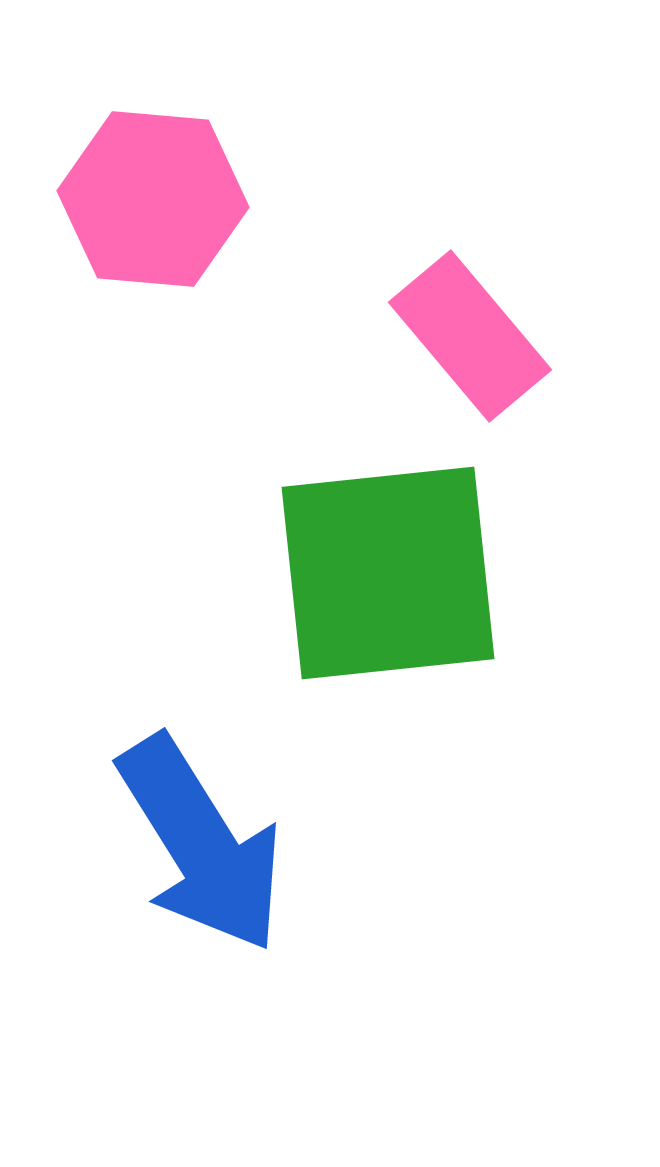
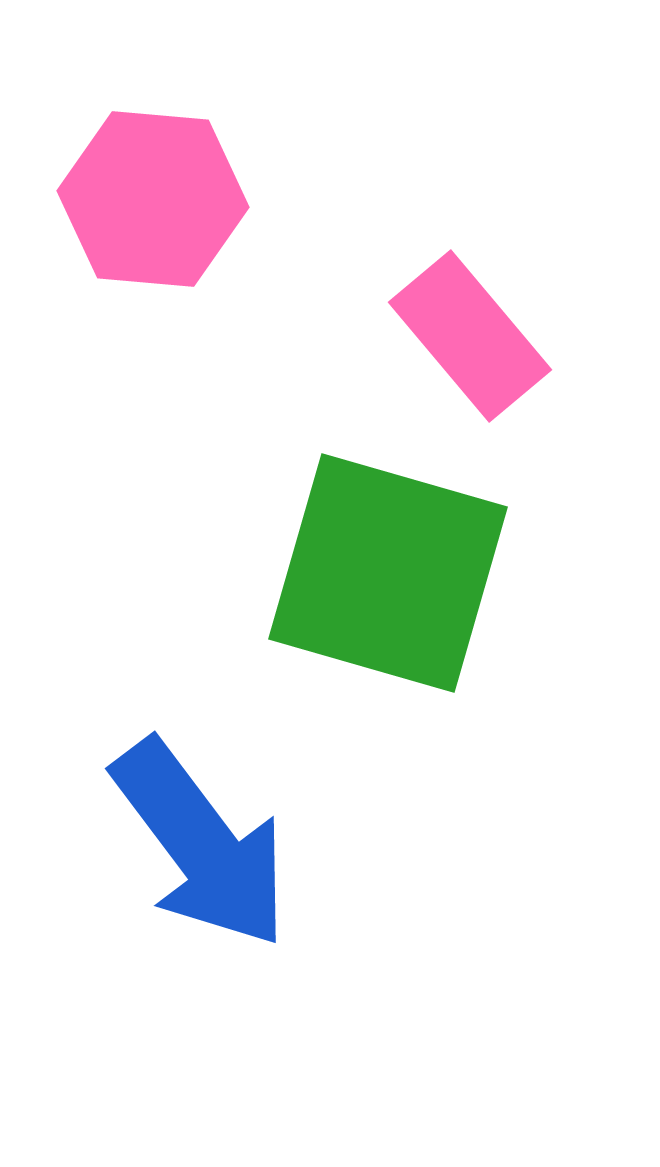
green square: rotated 22 degrees clockwise
blue arrow: rotated 5 degrees counterclockwise
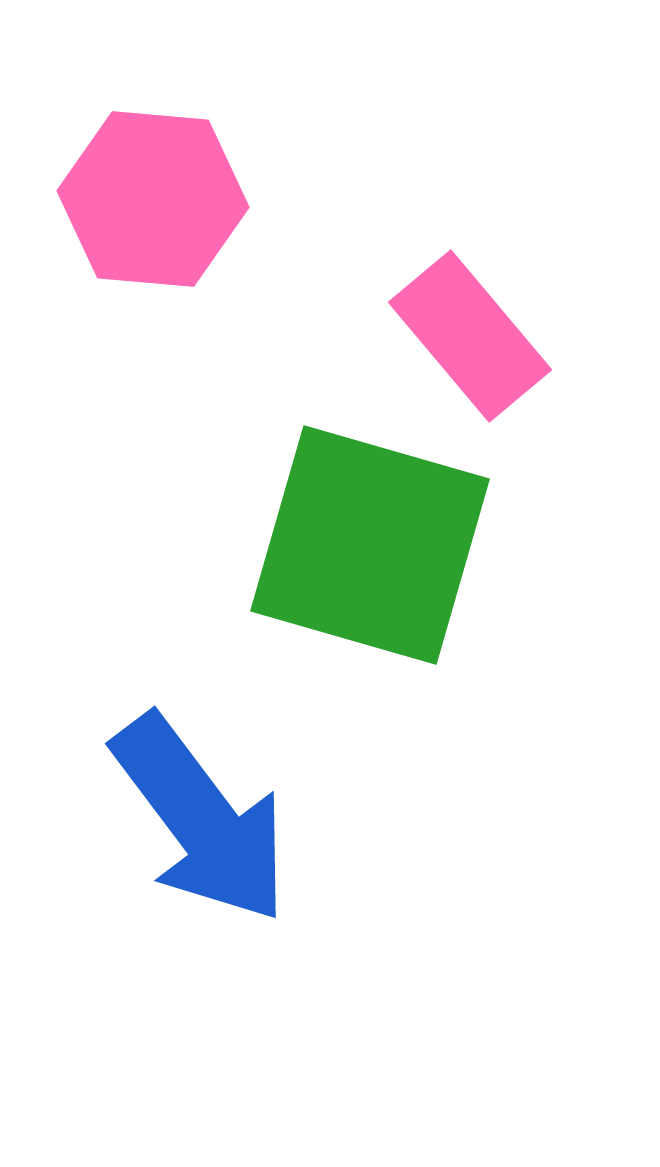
green square: moved 18 px left, 28 px up
blue arrow: moved 25 px up
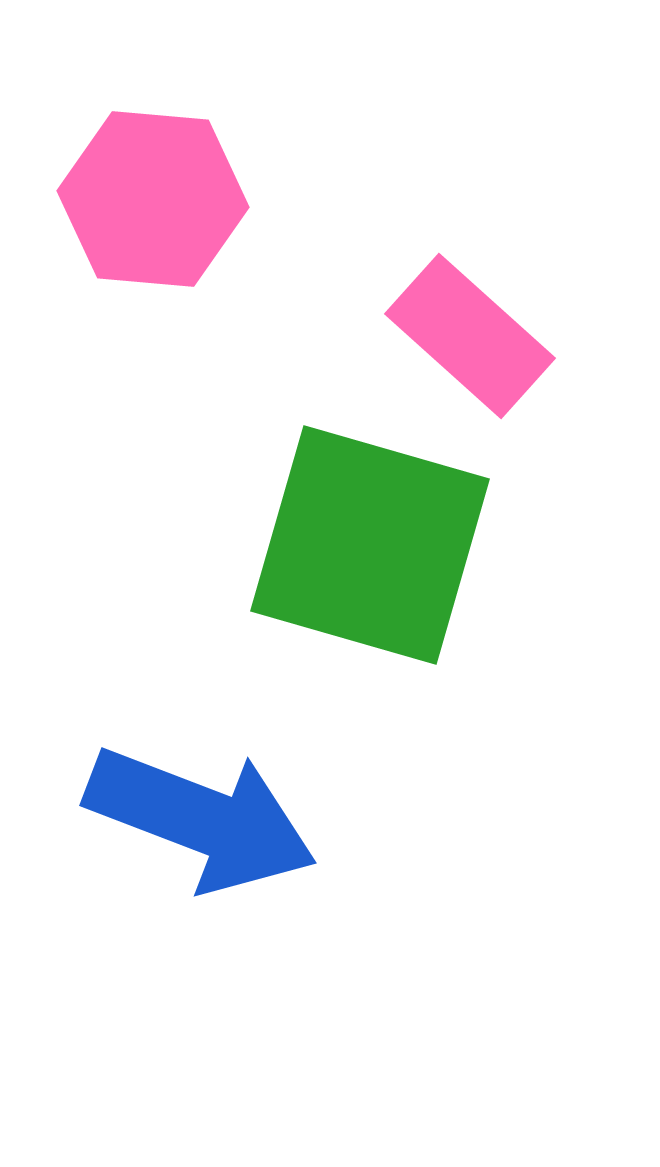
pink rectangle: rotated 8 degrees counterclockwise
blue arrow: rotated 32 degrees counterclockwise
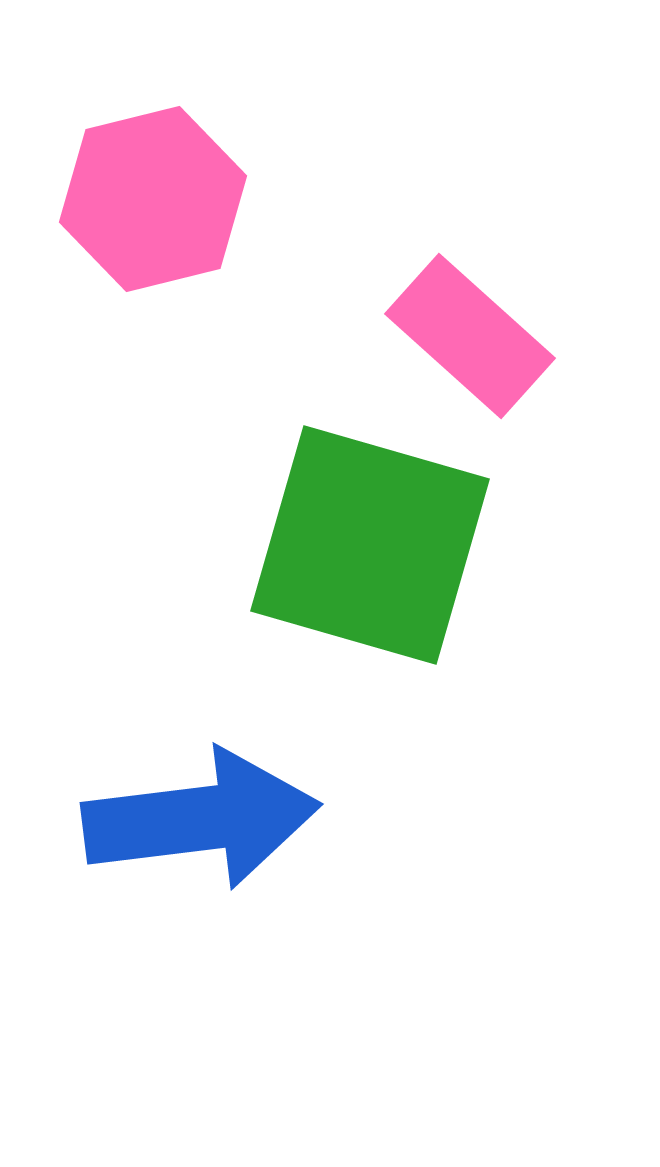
pink hexagon: rotated 19 degrees counterclockwise
blue arrow: rotated 28 degrees counterclockwise
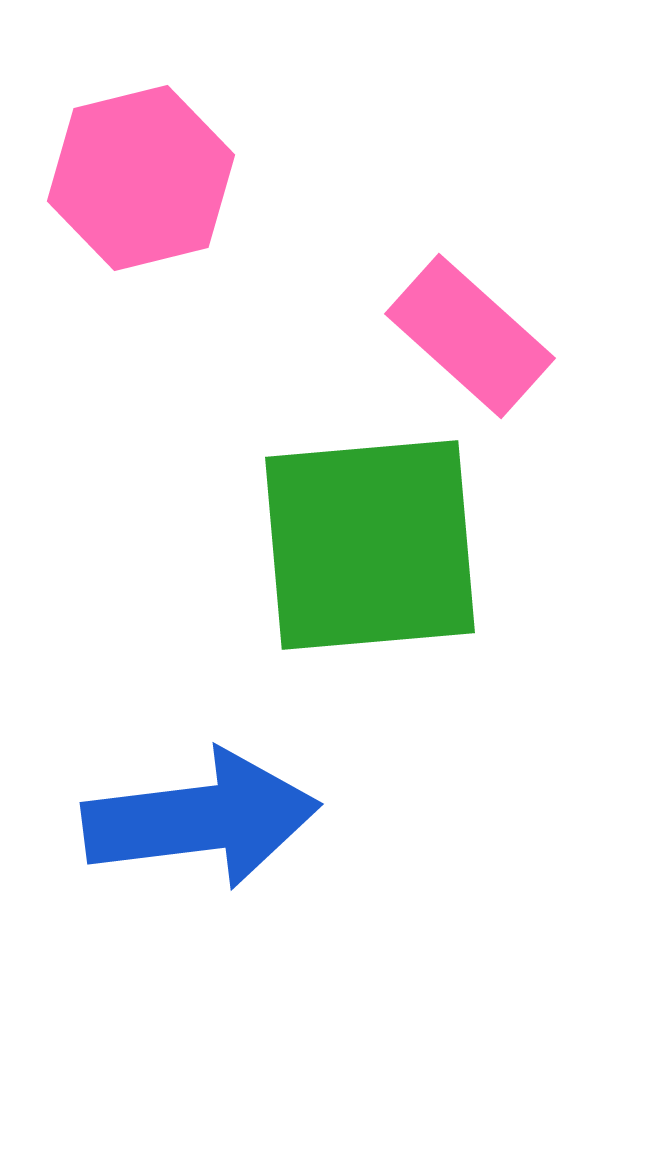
pink hexagon: moved 12 px left, 21 px up
green square: rotated 21 degrees counterclockwise
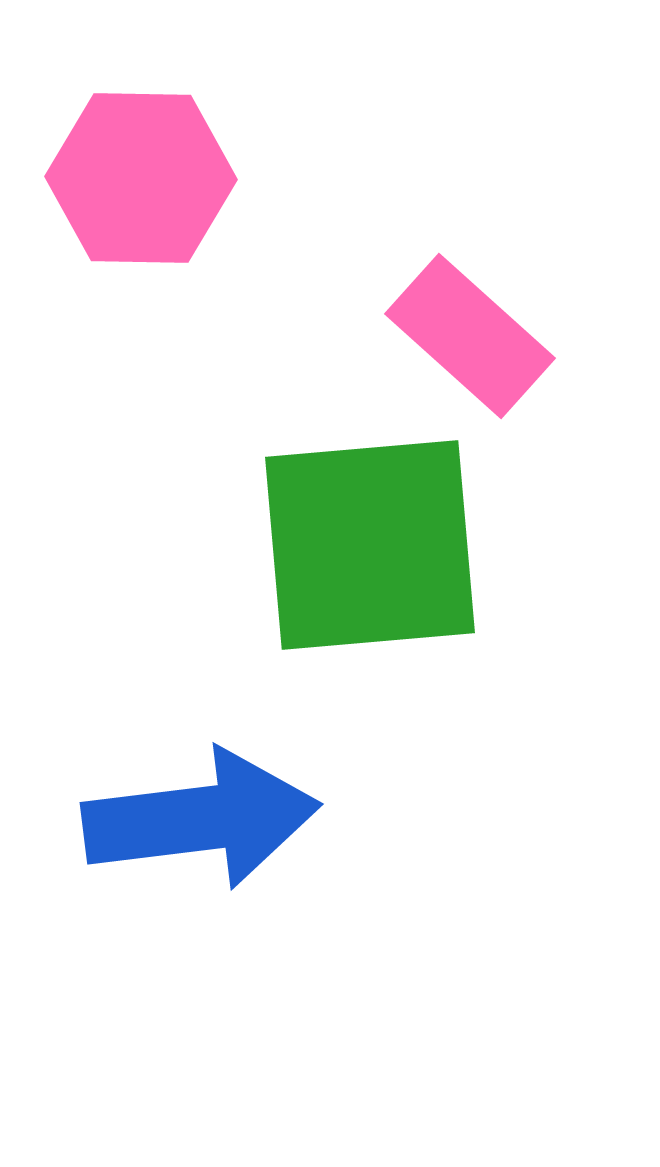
pink hexagon: rotated 15 degrees clockwise
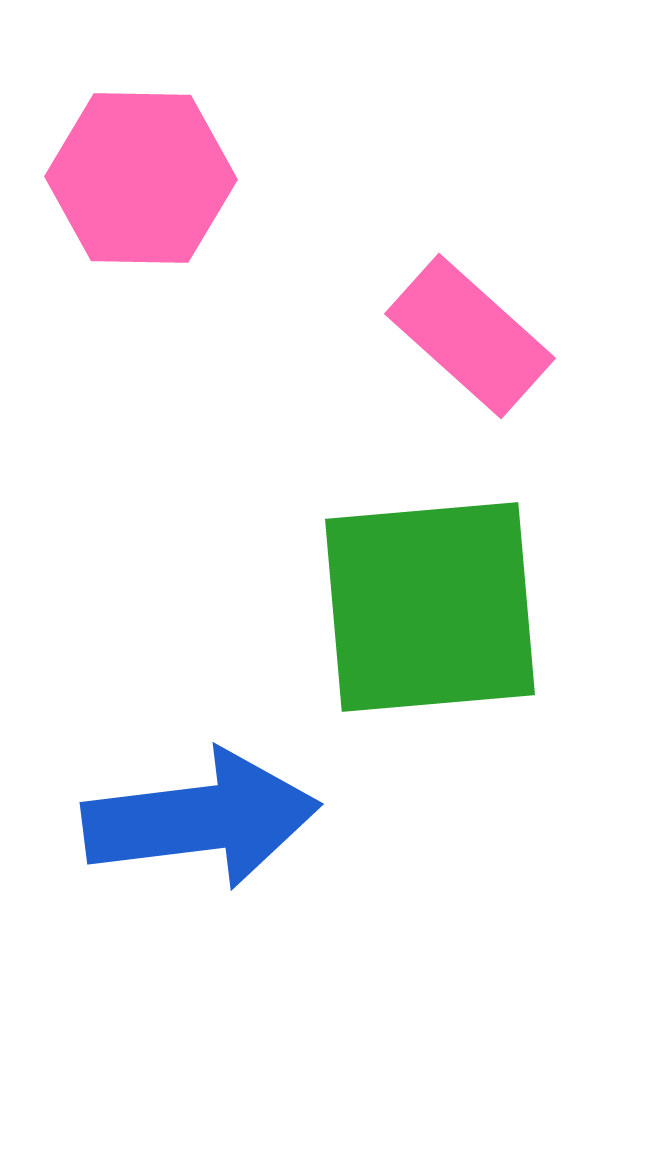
green square: moved 60 px right, 62 px down
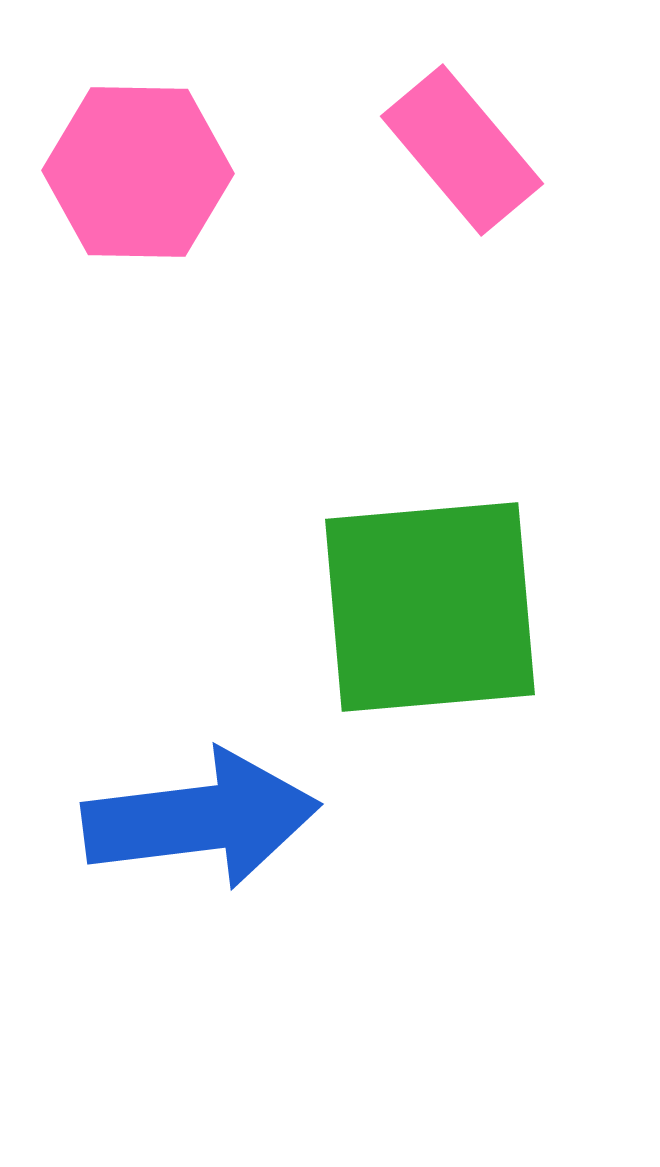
pink hexagon: moved 3 px left, 6 px up
pink rectangle: moved 8 px left, 186 px up; rotated 8 degrees clockwise
